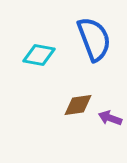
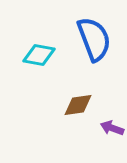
purple arrow: moved 2 px right, 10 px down
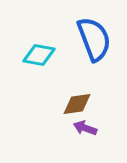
brown diamond: moved 1 px left, 1 px up
purple arrow: moved 27 px left
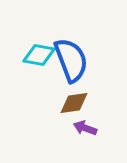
blue semicircle: moved 23 px left, 21 px down
brown diamond: moved 3 px left, 1 px up
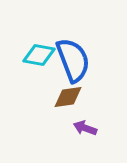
blue semicircle: moved 2 px right
brown diamond: moved 6 px left, 6 px up
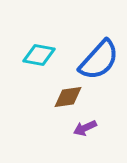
blue semicircle: moved 26 px right; rotated 63 degrees clockwise
purple arrow: rotated 45 degrees counterclockwise
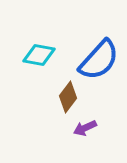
brown diamond: rotated 44 degrees counterclockwise
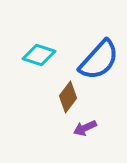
cyan diamond: rotated 8 degrees clockwise
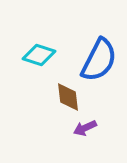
blue semicircle: rotated 15 degrees counterclockwise
brown diamond: rotated 44 degrees counterclockwise
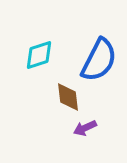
cyan diamond: rotated 36 degrees counterclockwise
